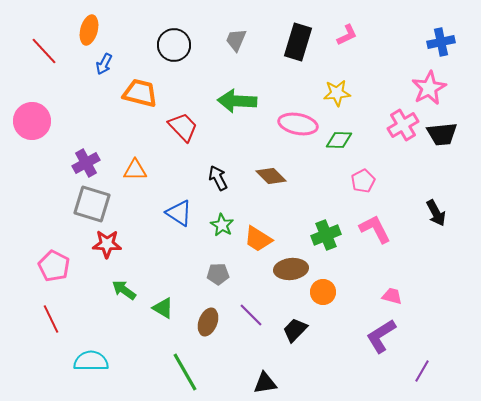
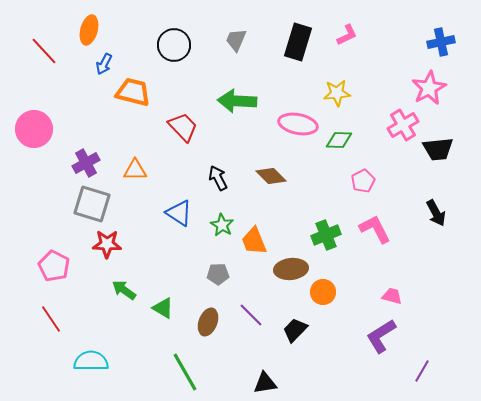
orange trapezoid at (140, 93): moved 7 px left, 1 px up
pink circle at (32, 121): moved 2 px right, 8 px down
black trapezoid at (442, 134): moved 4 px left, 15 px down
orange trapezoid at (258, 239): moved 4 px left, 2 px down; rotated 36 degrees clockwise
red line at (51, 319): rotated 8 degrees counterclockwise
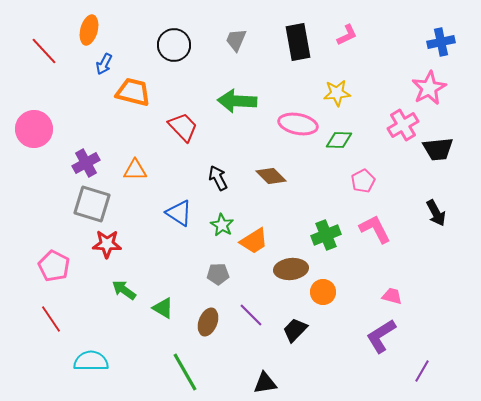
black rectangle at (298, 42): rotated 27 degrees counterclockwise
orange trapezoid at (254, 241): rotated 100 degrees counterclockwise
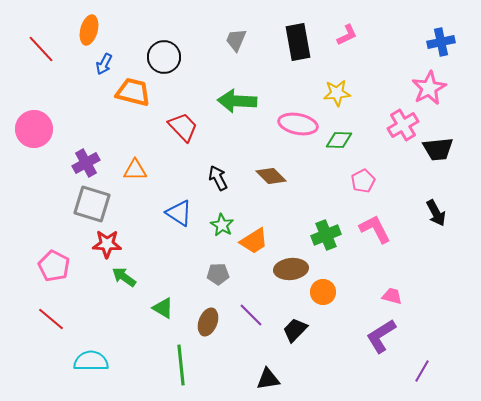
black circle at (174, 45): moved 10 px left, 12 px down
red line at (44, 51): moved 3 px left, 2 px up
green arrow at (124, 290): moved 13 px up
red line at (51, 319): rotated 16 degrees counterclockwise
green line at (185, 372): moved 4 px left, 7 px up; rotated 24 degrees clockwise
black triangle at (265, 383): moved 3 px right, 4 px up
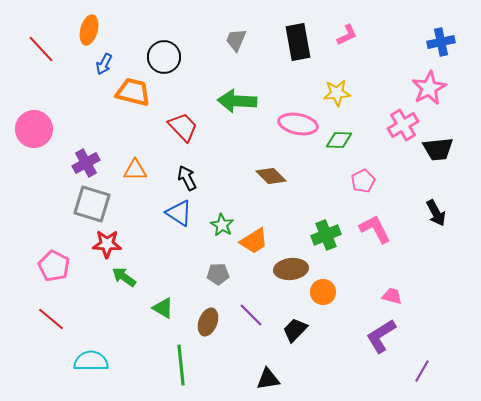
black arrow at (218, 178): moved 31 px left
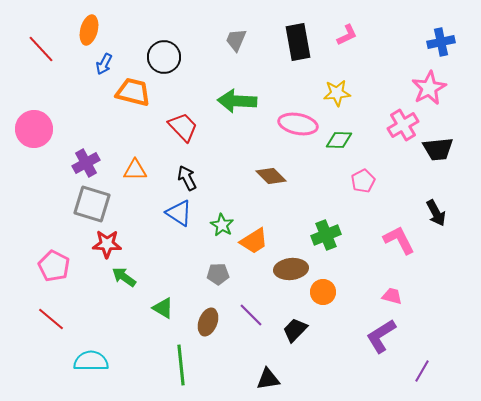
pink L-shape at (375, 229): moved 24 px right, 11 px down
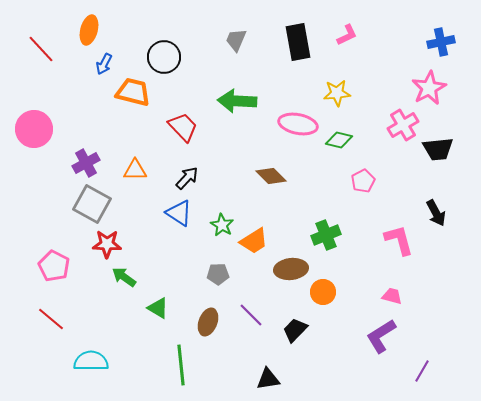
green diamond at (339, 140): rotated 12 degrees clockwise
black arrow at (187, 178): rotated 70 degrees clockwise
gray square at (92, 204): rotated 12 degrees clockwise
pink L-shape at (399, 240): rotated 12 degrees clockwise
green triangle at (163, 308): moved 5 px left
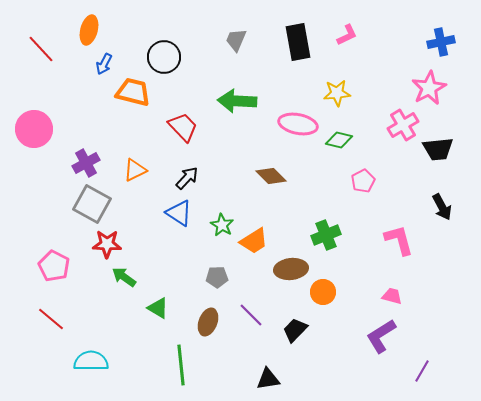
orange triangle at (135, 170): rotated 25 degrees counterclockwise
black arrow at (436, 213): moved 6 px right, 6 px up
gray pentagon at (218, 274): moved 1 px left, 3 px down
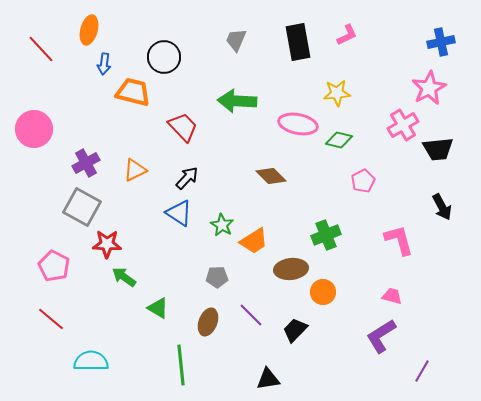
blue arrow at (104, 64): rotated 20 degrees counterclockwise
gray square at (92, 204): moved 10 px left, 3 px down
